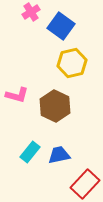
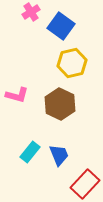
brown hexagon: moved 5 px right, 2 px up
blue trapezoid: rotated 80 degrees clockwise
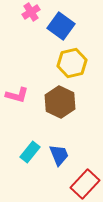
brown hexagon: moved 2 px up
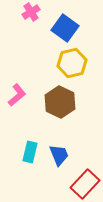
blue square: moved 4 px right, 2 px down
pink L-shape: rotated 55 degrees counterclockwise
cyan rectangle: rotated 25 degrees counterclockwise
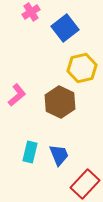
blue square: rotated 16 degrees clockwise
yellow hexagon: moved 10 px right, 5 px down
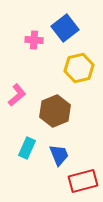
pink cross: moved 3 px right, 28 px down; rotated 36 degrees clockwise
yellow hexagon: moved 3 px left
brown hexagon: moved 5 px left, 9 px down; rotated 12 degrees clockwise
cyan rectangle: moved 3 px left, 4 px up; rotated 10 degrees clockwise
red rectangle: moved 2 px left, 3 px up; rotated 32 degrees clockwise
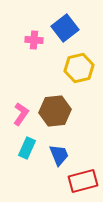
pink L-shape: moved 4 px right, 19 px down; rotated 15 degrees counterclockwise
brown hexagon: rotated 16 degrees clockwise
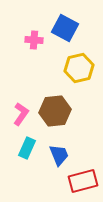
blue square: rotated 24 degrees counterclockwise
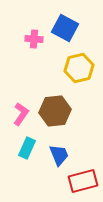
pink cross: moved 1 px up
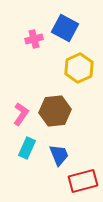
pink cross: rotated 18 degrees counterclockwise
yellow hexagon: rotated 12 degrees counterclockwise
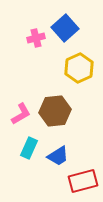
blue square: rotated 20 degrees clockwise
pink cross: moved 2 px right, 1 px up
pink L-shape: rotated 25 degrees clockwise
cyan rectangle: moved 2 px right
blue trapezoid: moved 1 px left, 1 px down; rotated 80 degrees clockwise
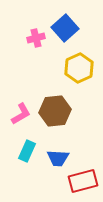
cyan rectangle: moved 2 px left, 3 px down
blue trapezoid: moved 2 px down; rotated 35 degrees clockwise
